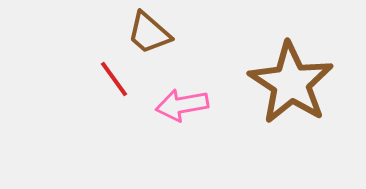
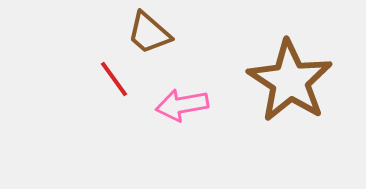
brown star: moved 1 px left, 2 px up
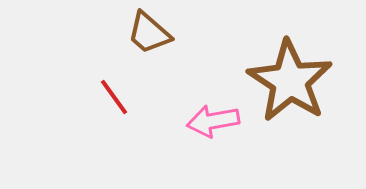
red line: moved 18 px down
pink arrow: moved 31 px right, 16 px down
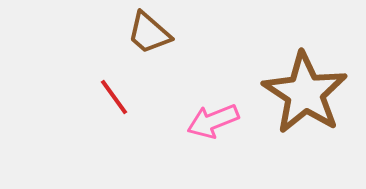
brown star: moved 15 px right, 12 px down
pink arrow: rotated 12 degrees counterclockwise
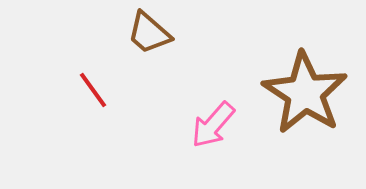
red line: moved 21 px left, 7 px up
pink arrow: moved 4 px down; rotated 27 degrees counterclockwise
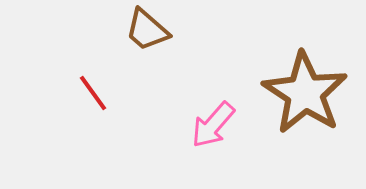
brown trapezoid: moved 2 px left, 3 px up
red line: moved 3 px down
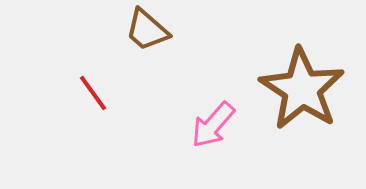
brown star: moved 3 px left, 4 px up
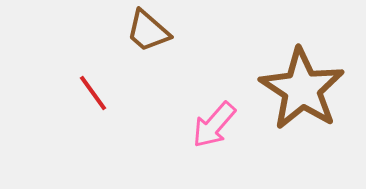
brown trapezoid: moved 1 px right, 1 px down
pink arrow: moved 1 px right
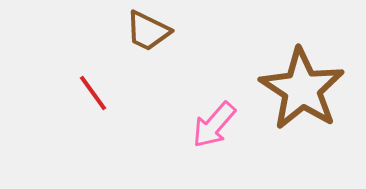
brown trapezoid: rotated 15 degrees counterclockwise
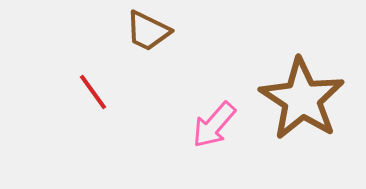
brown star: moved 10 px down
red line: moved 1 px up
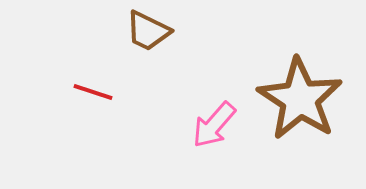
red line: rotated 36 degrees counterclockwise
brown star: moved 2 px left
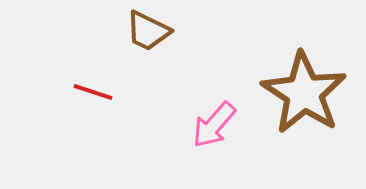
brown star: moved 4 px right, 6 px up
